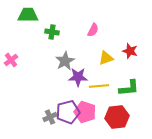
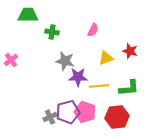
gray star: rotated 30 degrees counterclockwise
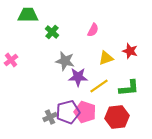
green cross: rotated 32 degrees clockwise
yellow line: rotated 30 degrees counterclockwise
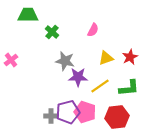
red star: moved 6 px down; rotated 28 degrees clockwise
yellow line: moved 1 px right
gray cross: moved 1 px right, 1 px up; rotated 24 degrees clockwise
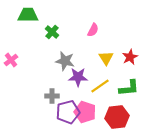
yellow triangle: rotated 42 degrees counterclockwise
gray cross: moved 1 px right, 20 px up
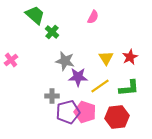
green trapezoid: moved 7 px right; rotated 40 degrees clockwise
pink semicircle: moved 13 px up
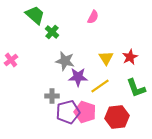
green L-shape: moved 7 px right; rotated 75 degrees clockwise
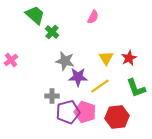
red star: moved 1 px left, 1 px down
